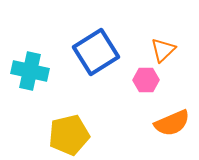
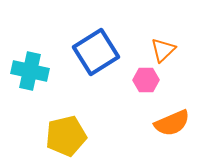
yellow pentagon: moved 3 px left, 1 px down
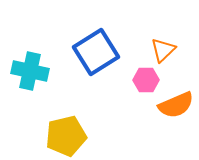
orange semicircle: moved 4 px right, 18 px up
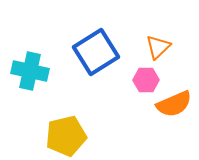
orange triangle: moved 5 px left, 3 px up
orange semicircle: moved 2 px left, 1 px up
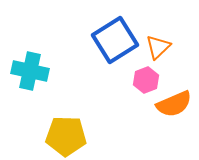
blue square: moved 19 px right, 12 px up
pink hexagon: rotated 20 degrees counterclockwise
yellow pentagon: rotated 15 degrees clockwise
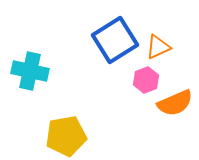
orange triangle: rotated 20 degrees clockwise
orange semicircle: moved 1 px right, 1 px up
yellow pentagon: rotated 12 degrees counterclockwise
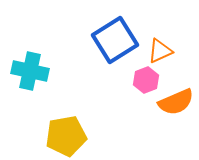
orange triangle: moved 2 px right, 4 px down
orange semicircle: moved 1 px right, 1 px up
